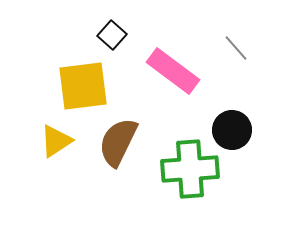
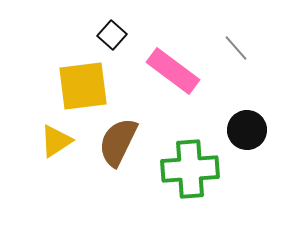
black circle: moved 15 px right
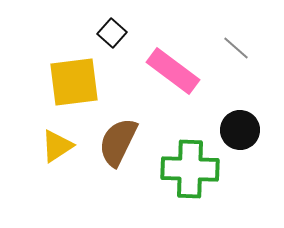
black square: moved 2 px up
gray line: rotated 8 degrees counterclockwise
yellow square: moved 9 px left, 4 px up
black circle: moved 7 px left
yellow triangle: moved 1 px right, 5 px down
green cross: rotated 6 degrees clockwise
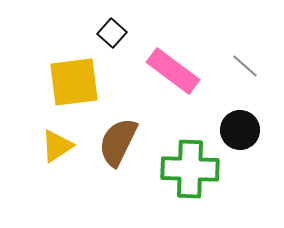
gray line: moved 9 px right, 18 px down
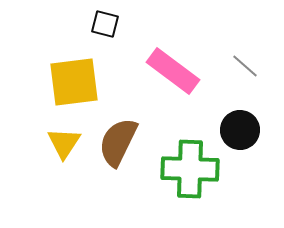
black square: moved 7 px left, 9 px up; rotated 28 degrees counterclockwise
yellow triangle: moved 7 px right, 3 px up; rotated 24 degrees counterclockwise
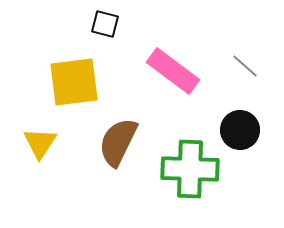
yellow triangle: moved 24 px left
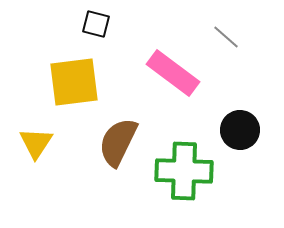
black square: moved 9 px left
gray line: moved 19 px left, 29 px up
pink rectangle: moved 2 px down
yellow triangle: moved 4 px left
green cross: moved 6 px left, 2 px down
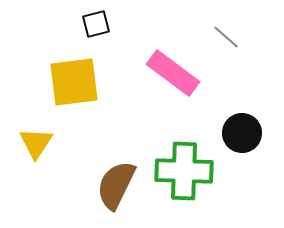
black square: rotated 28 degrees counterclockwise
black circle: moved 2 px right, 3 px down
brown semicircle: moved 2 px left, 43 px down
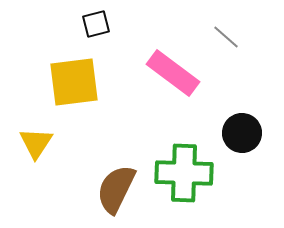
green cross: moved 2 px down
brown semicircle: moved 4 px down
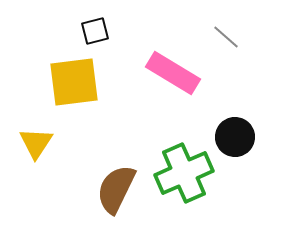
black square: moved 1 px left, 7 px down
pink rectangle: rotated 6 degrees counterclockwise
black circle: moved 7 px left, 4 px down
green cross: rotated 26 degrees counterclockwise
